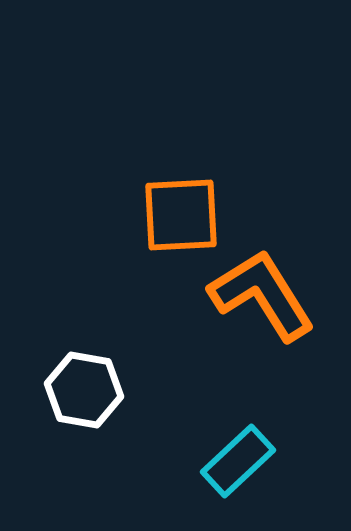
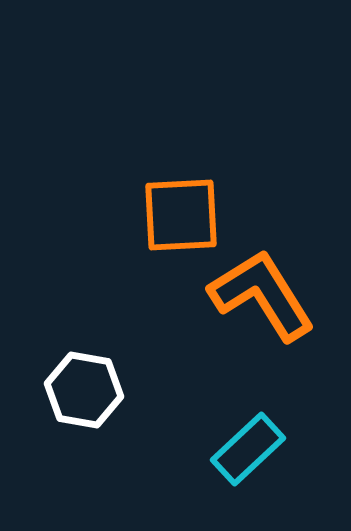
cyan rectangle: moved 10 px right, 12 px up
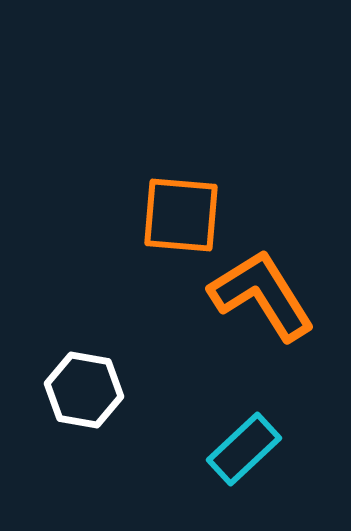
orange square: rotated 8 degrees clockwise
cyan rectangle: moved 4 px left
